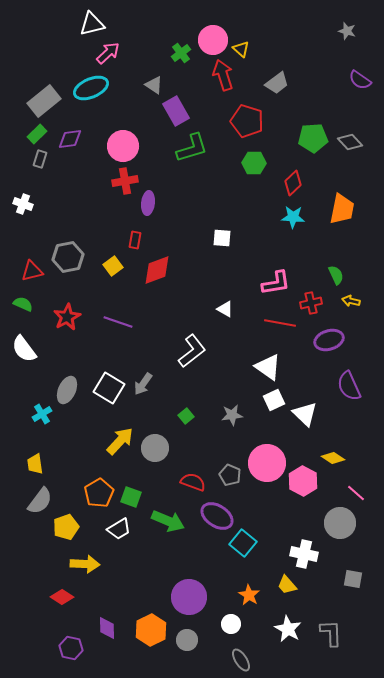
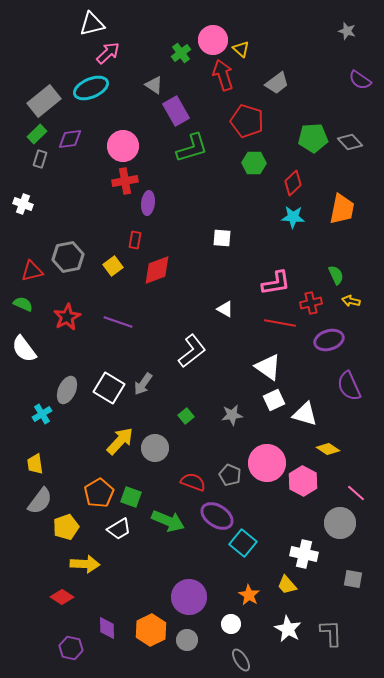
white triangle at (305, 414): rotated 28 degrees counterclockwise
yellow diamond at (333, 458): moved 5 px left, 9 px up
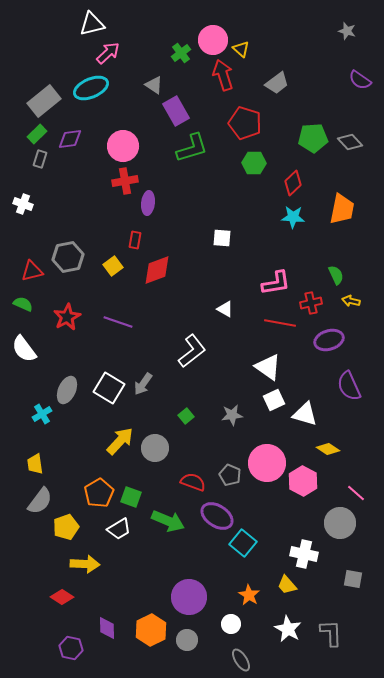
red pentagon at (247, 121): moved 2 px left, 2 px down
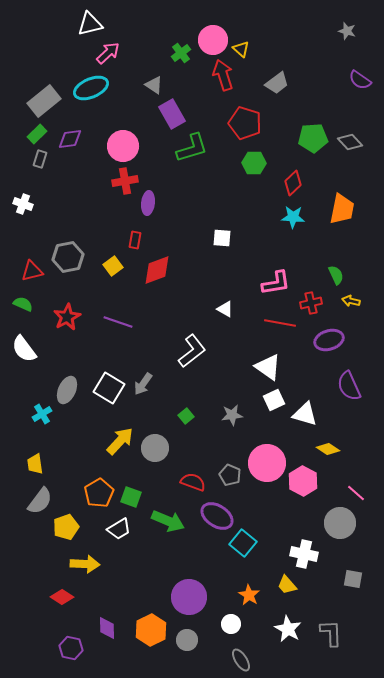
white triangle at (92, 24): moved 2 px left
purple rectangle at (176, 111): moved 4 px left, 3 px down
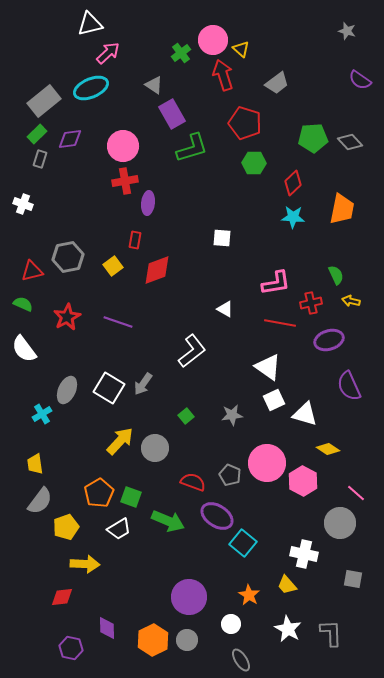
red diamond at (62, 597): rotated 40 degrees counterclockwise
orange hexagon at (151, 630): moved 2 px right, 10 px down
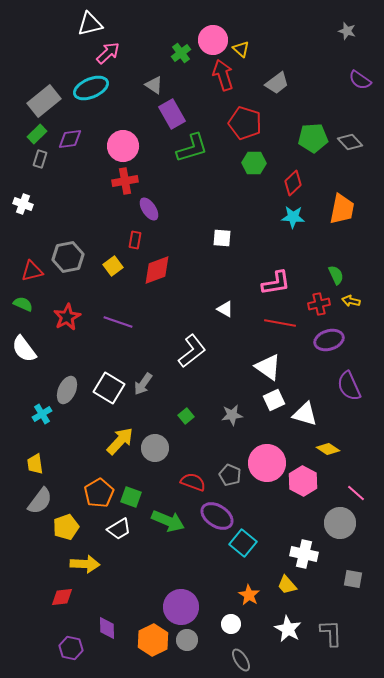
purple ellipse at (148, 203): moved 1 px right, 6 px down; rotated 40 degrees counterclockwise
red cross at (311, 303): moved 8 px right, 1 px down
purple circle at (189, 597): moved 8 px left, 10 px down
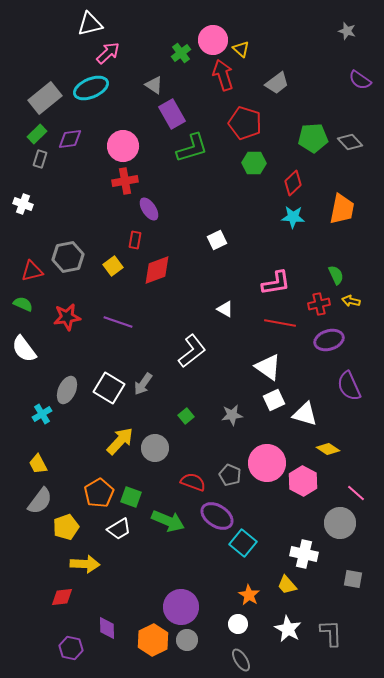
gray rectangle at (44, 101): moved 1 px right, 3 px up
white square at (222, 238): moved 5 px left, 2 px down; rotated 30 degrees counterclockwise
red star at (67, 317): rotated 20 degrees clockwise
yellow trapezoid at (35, 464): moved 3 px right; rotated 20 degrees counterclockwise
white circle at (231, 624): moved 7 px right
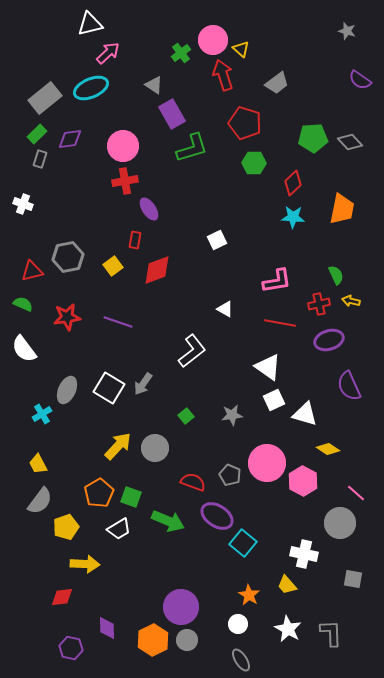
pink L-shape at (276, 283): moved 1 px right, 2 px up
yellow arrow at (120, 441): moved 2 px left, 5 px down
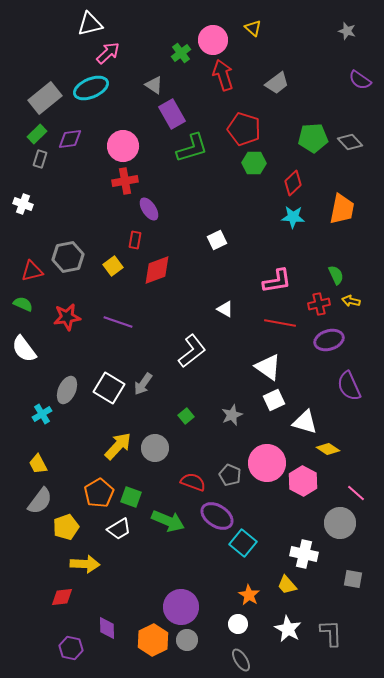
yellow triangle at (241, 49): moved 12 px right, 21 px up
red pentagon at (245, 123): moved 1 px left, 6 px down
white triangle at (305, 414): moved 8 px down
gray star at (232, 415): rotated 15 degrees counterclockwise
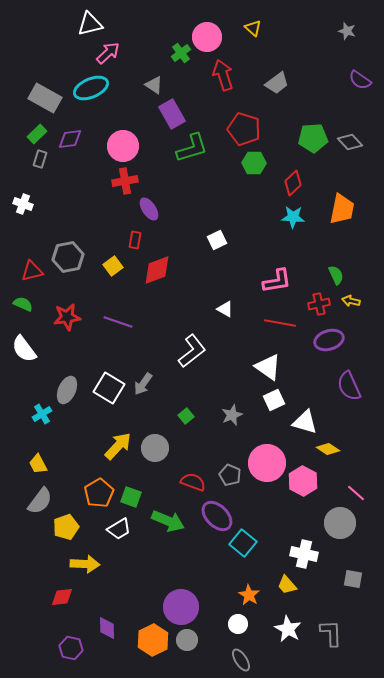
pink circle at (213, 40): moved 6 px left, 3 px up
gray rectangle at (45, 98): rotated 68 degrees clockwise
purple ellipse at (217, 516): rotated 12 degrees clockwise
